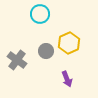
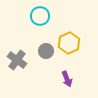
cyan circle: moved 2 px down
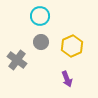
yellow hexagon: moved 3 px right, 3 px down
gray circle: moved 5 px left, 9 px up
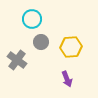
cyan circle: moved 8 px left, 3 px down
yellow hexagon: moved 1 px left, 1 px down; rotated 20 degrees clockwise
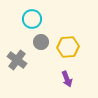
yellow hexagon: moved 3 px left
